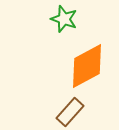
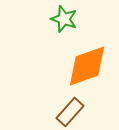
orange diamond: rotated 9 degrees clockwise
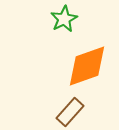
green star: rotated 24 degrees clockwise
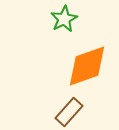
brown rectangle: moved 1 px left
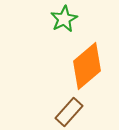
orange diamond: rotated 21 degrees counterclockwise
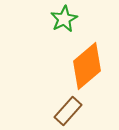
brown rectangle: moved 1 px left, 1 px up
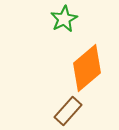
orange diamond: moved 2 px down
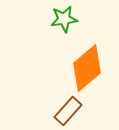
green star: rotated 20 degrees clockwise
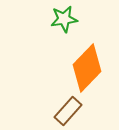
orange diamond: rotated 6 degrees counterclockwise
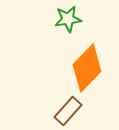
green star: moved 4 px right
